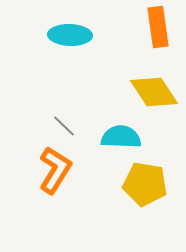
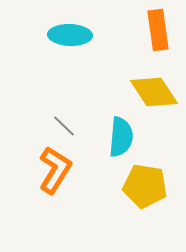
orange rectangle: moved 3 px down
cyan semicircle: rotated 93 degrees clockwise
yellow pentagon: moved 2 px down
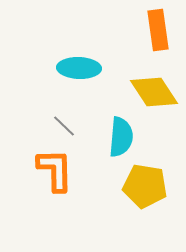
cyan ellipse: moved 9 px right, 33 px down
orange L-shape: rotated 33 degrees counterclockwise
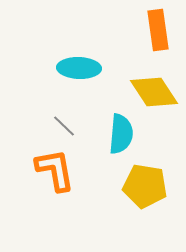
cyan semicircle: moved 3 px up
orange L-shape: rotated 9 degrees counterclockwise
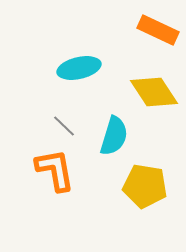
orange rectangle: rotated 57 degrees counterclockwise
cyan ellipse: rotated 15 degrees counterclockwise
cyan semicircle: moved 7 px left, 2 px down; rotated 12 degrees clockwise
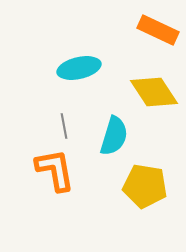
gray line: rotated 35 degrees clockwise
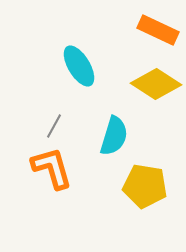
cyan ellipse: moved 2 px up; rotated 72 degrees clockwise
yellow diamond: moved 2 px right, 8 px up; rotated 24 degrees counterclockwise
gray line: moved 10 px left; rotated 40 degrees clockwise
orange L-shape: moved 3 px left, 2 px up; rotated 6 degrees counterclockwise
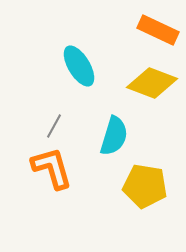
yellow diamond: moved 4 px left, 1 px up; rotated 12 degrees counterclockwise
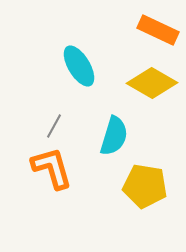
yellow diamond: rotated 9 degrees clockwise
